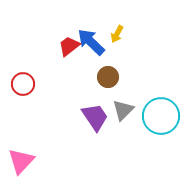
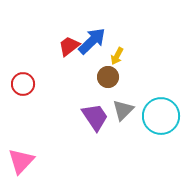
yellow arrow: moved 22 px down
blue arrow: moved 1 px right, 1 px up; rotated 92 degrees clockwise
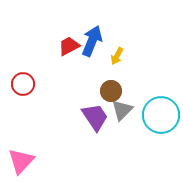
blue arrow: rotated 24 degrees counterclockwise
red trapezoid: rotated 10 degrees clockwise
brown circle: moved 3 px right, 14 px down
gray triangle: moved 1 px left
cyan circle: moved 1 px up
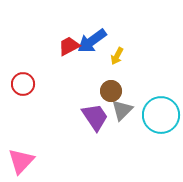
blue arrow: rotated 148 degrees counterclockwise
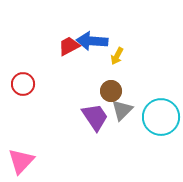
blue arrow: rotated 40 degrees clockwise
cyan circle: moved 2 px down
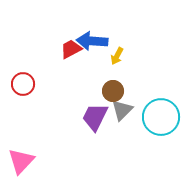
red trapezoid: moved 2 px right, 3 px down
brown circle: moved 2 px right
purple trapezoid: rotated 120 degrees counterclockwise
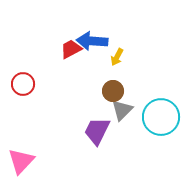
yellow arrow: moved 1 px down
purple trapezoid: moved 2 px right, 14 px down
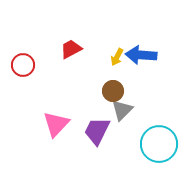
blue arrow: moved 49 px right, 14 px down
red circle: moved 19 px up
cyan circle: moved 2 px left, 27 px down
pink triangle: moved 35 px right, 37 px up
